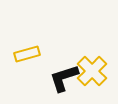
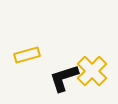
yellow rectangle: moved 1 px down
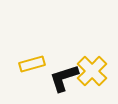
yellow rectangle: moved 5 px right, 9 px down
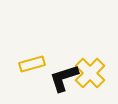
yellow cross: moved 2 px left, 2 px down
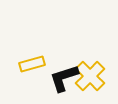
yellow cross: moved 3 px down
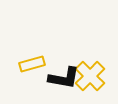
black L-shape: rotated 152 degrees counterclockwise
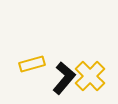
black L-shape: rotated 60 degrees counterclockwise
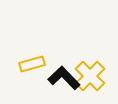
black L-shape: rotated 84 degrees counterclockwise
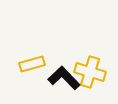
yellow cross: moved 4 px up; rotated 28 degrees counterclockwise
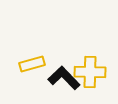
yellow cross: rotated 16 degrees counterclockwise
